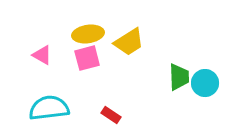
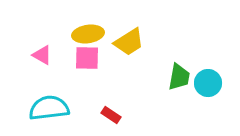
pink square: rotated 16 degrees clockwise
green trapezoid: rotated 12 degrees clockwise
cyan circle: moved 3 px right
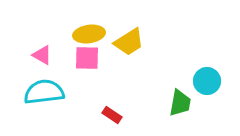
yellow ellipse: moved 1 px right
green trapezoid: moved 1 px right, 26 px down
cyan circle: moved 1 px left, 2 px up
cyan semicircle: moved 5 px left, 16 px up
red rectangle: moved 1 px right
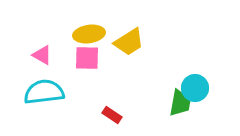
cyan circle: moved 12 px left, 7 px down
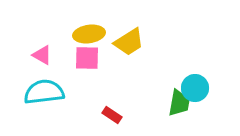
green trapezoid: moved 1 px left
